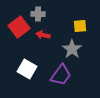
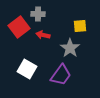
gray star: moved 2 px left, 1 px up
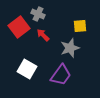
gray cross: rotated 24 degrees clockwise
red arrow: rotated 32 degrees clockwise
gray star: rotated 18 degrees clockwise
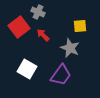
gray cross: moved 2 px up
gray star: rotated 30 degrees counterclockwise
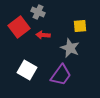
red arrow: rotated 40 degrees counterclockwise
white square: moved 1 px down
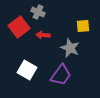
yellow square: moved 3 px right
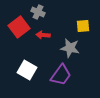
gray star: rotated 12 degrees counterclockwise
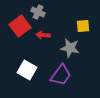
red square: moved 1 px right, 1 px up
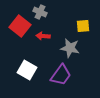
gray cross: moved 2 px right
red square: rotated 15 degrees counterclockwise
red arrow: moved 1 px down
